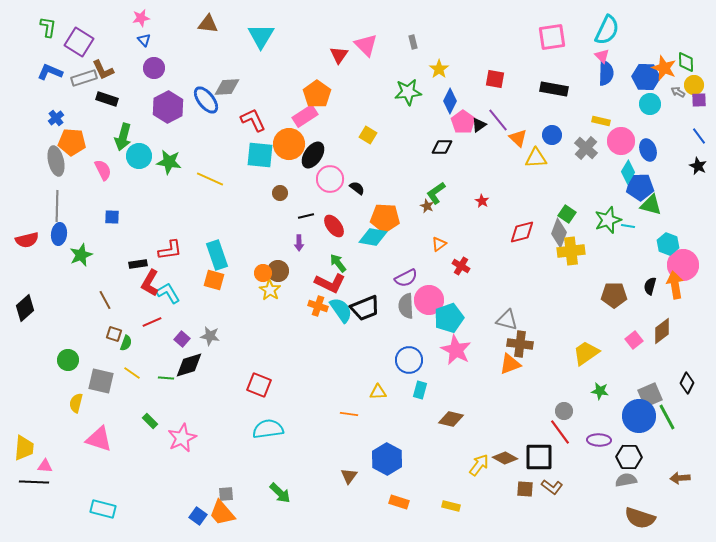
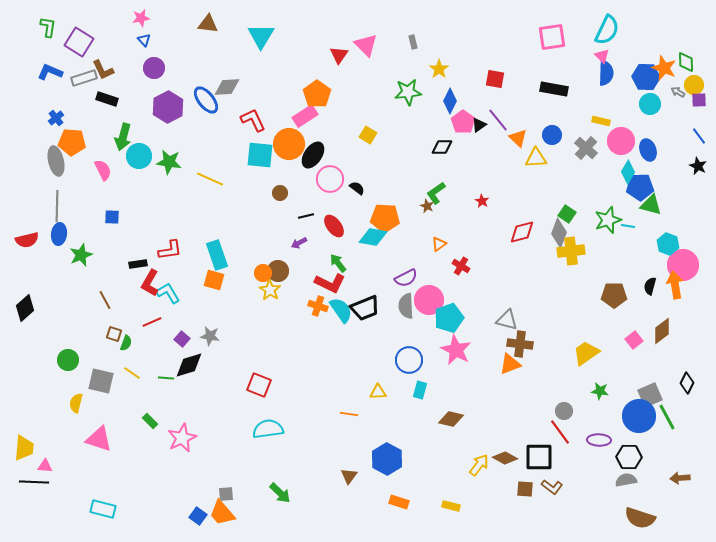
purple arrow at (299, 243): rotated 63 degrees clockwise
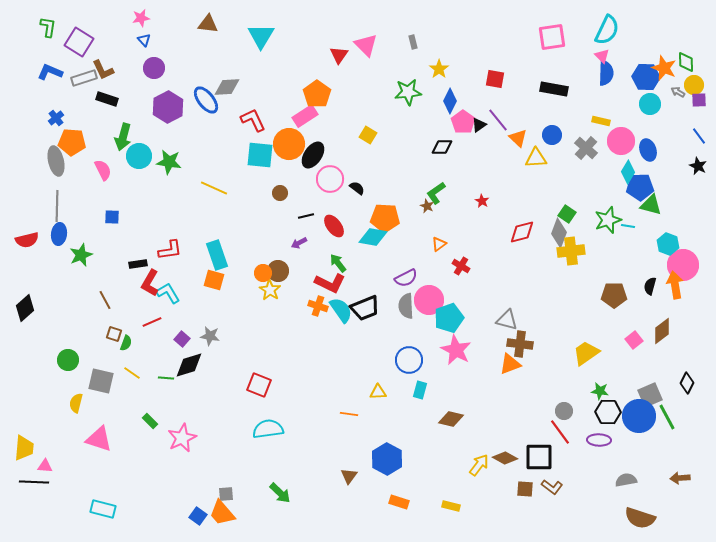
yellow line at (210, 179): moved 4 px right, 9 px down
black hexagon at (629, 457): moved 21 px left, 45 px up
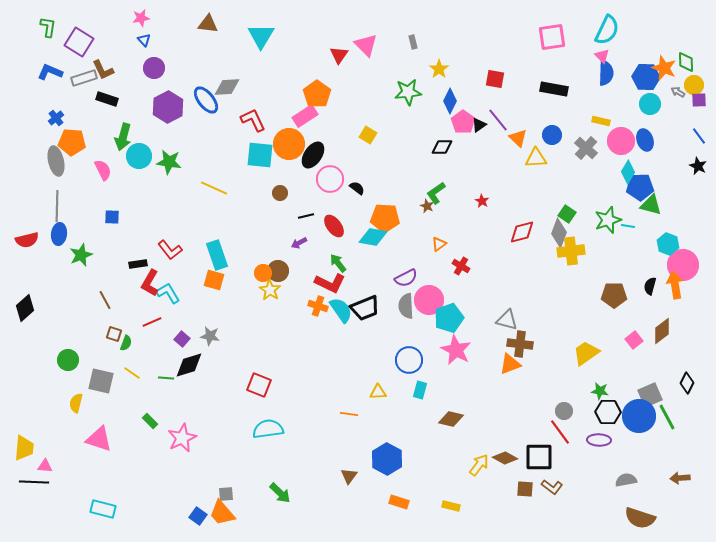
blue ellipse at (648, 150): moved 3 px left, 10 px up
red L-shape at (170, 250): rotated 60 degrees clockwise
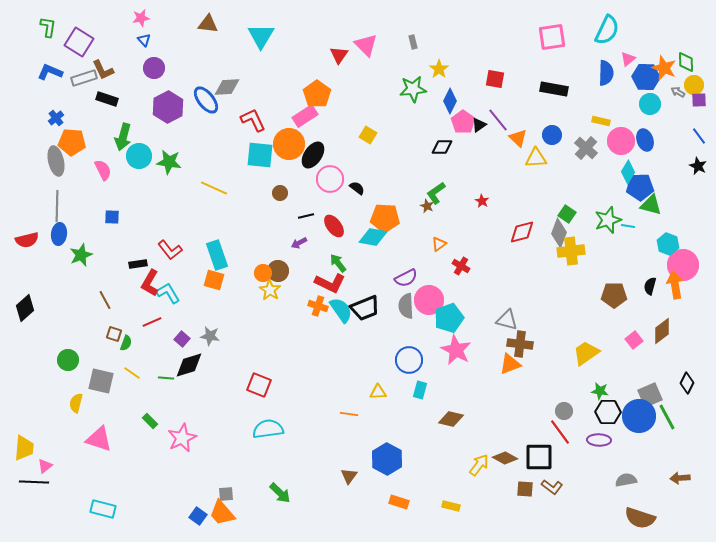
pink triangle at (602, 56): moved 26 px right, 3 px down; rotated 35 degrees clockwise
green star at (408, 92): moved 5 px right, 3 px up
pink triangle at (45, 466): rotated 42 degrees counterclockwise
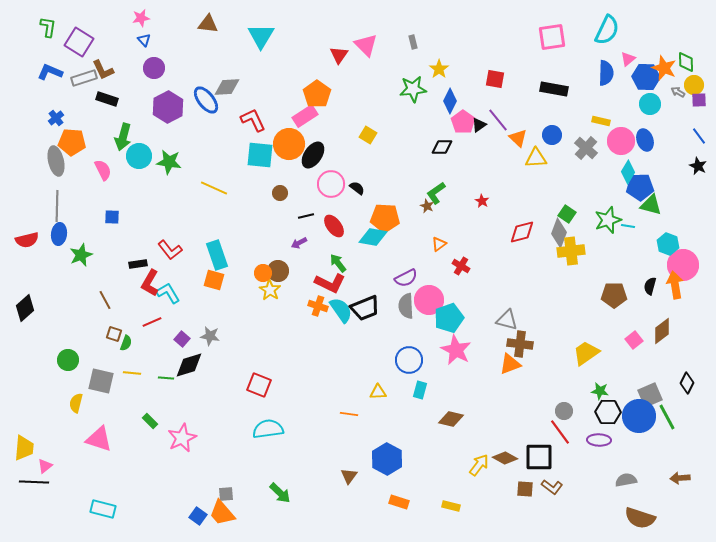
pink circle at (330, 179): moved 1 px right, 5 px down
yellow line at (132, 373): rotated 30 degrees counterclockwise
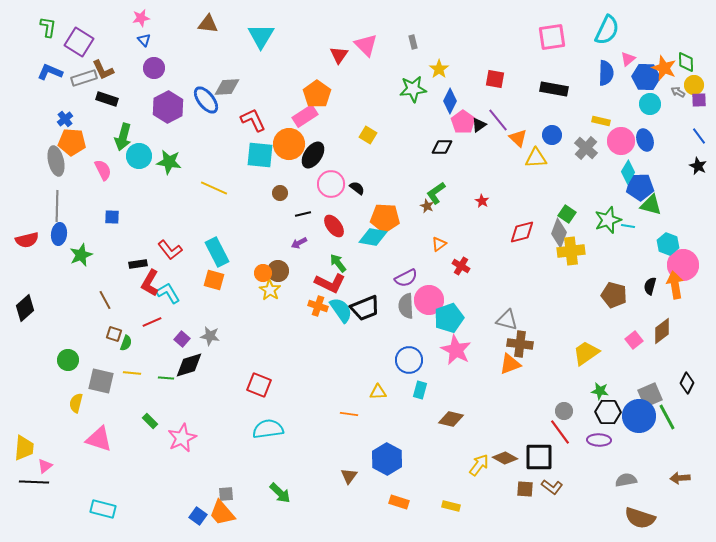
blue cross at (56, 118): moved 9 px right, 1 px down
black line at (306, 216): moved 3 px left, 2 px up
cyan rectangle at (217, 255): moved 3 px up; rotated 8 degrees counterclockwise
brown pentagon at (614, 295): rotated 15 degrees clockwise
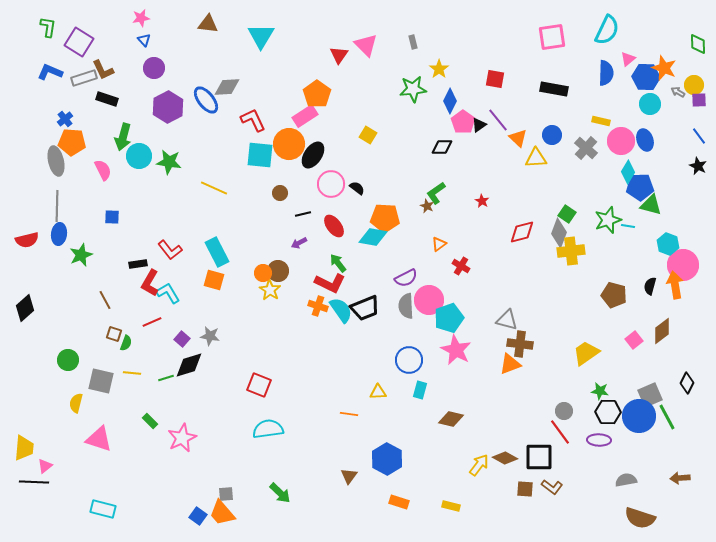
green diamond at (686, 62): moved 12 px right, 18 px up
green line at (166, 378): rotated 21 degrees counterclockwise
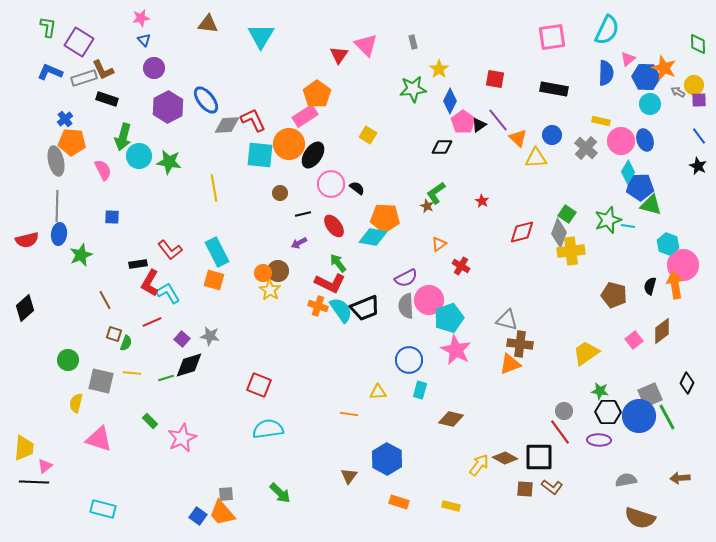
gray diamond at (227, 87): moved 38 px down
yellow line at (214, 188): rotated 56 degrees clockwise
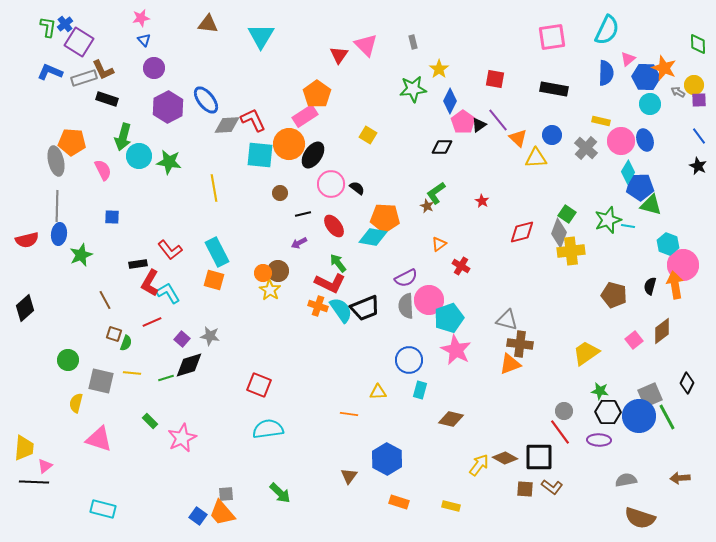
blue cross at (65, 119): moved 95 px up
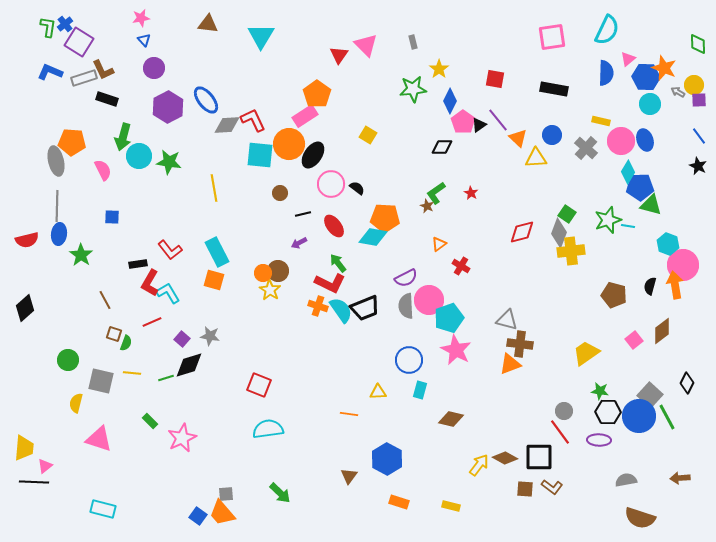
red star at (482, 201): moved 11 px left, 8 px up
green star at (81, 255): rotated 15 degrees counterclockwise
gray square at (650, 395): rotated 25 degrees counterclockwise
